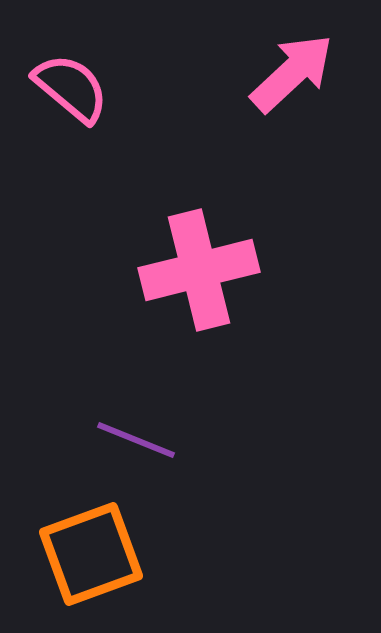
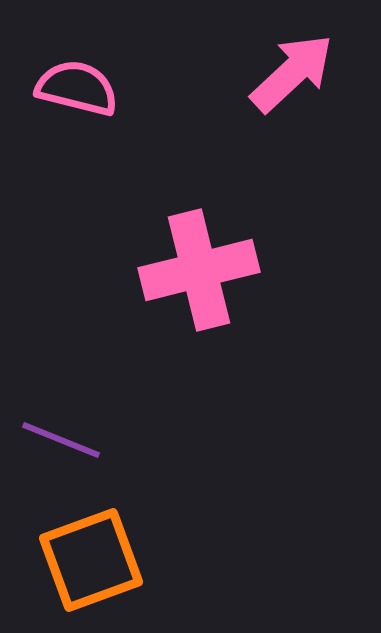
pink semicircle: moved 6 px right; rotated 26 degrees counterclockwise
purple line: moved 75 px left
orange square: moved 6 px down
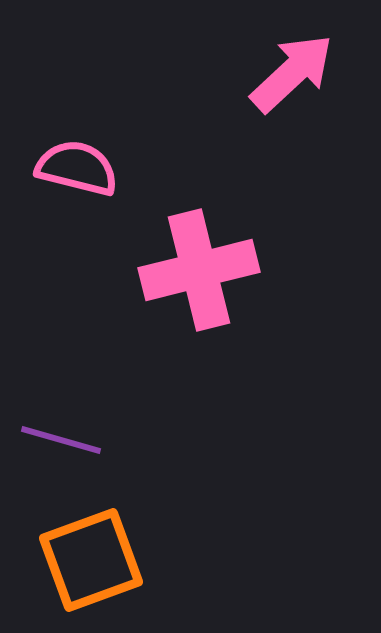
pink semicircle: moved 80 px down
purple line: rotated 6 degrees counterclockwise
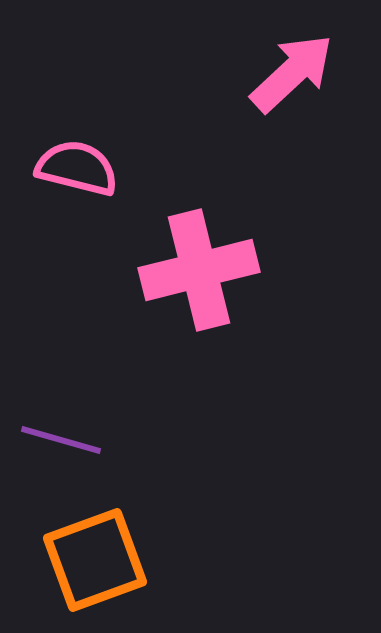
orange square: moved 4 px right
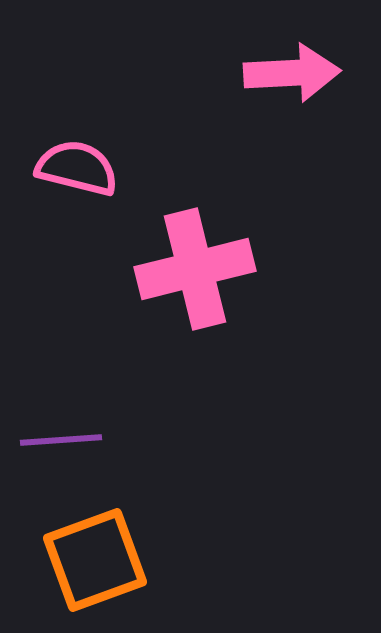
pink arrow: rotated 40 degrees clockwise
pink cross: moved 4 px left, 1 px up
purple line: rotated 20 degrees counterclockwise
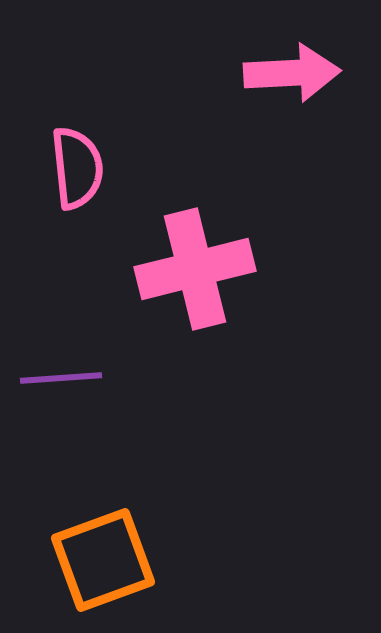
pink semicircle: rotated 70 degrees clockwise
purple line: moved 62 px up
orange square: moved 8 px right
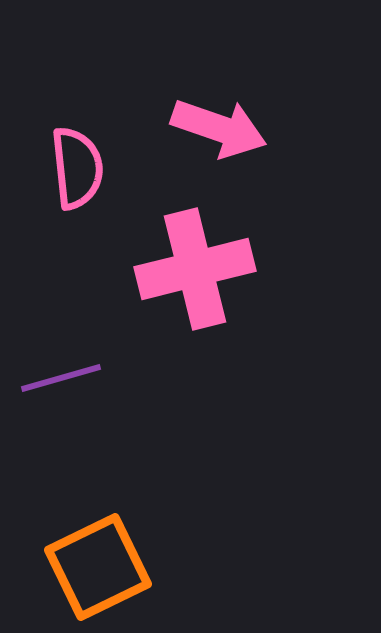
pink arrow: moved 73 px left, 55 px down; rotated 22 degrees clockwise
purple line: rotated 12 degrees counterclockwise
orange square: moved 5 px left, 7 px down; rotated 6 degrees counterclockwise
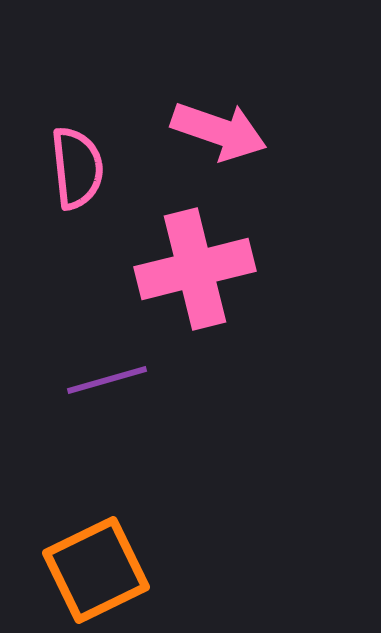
pink arrow: moved 3 px down
purple line: moved 46 px right, 2 px down
orange square: moved 2 px left, 3 px down
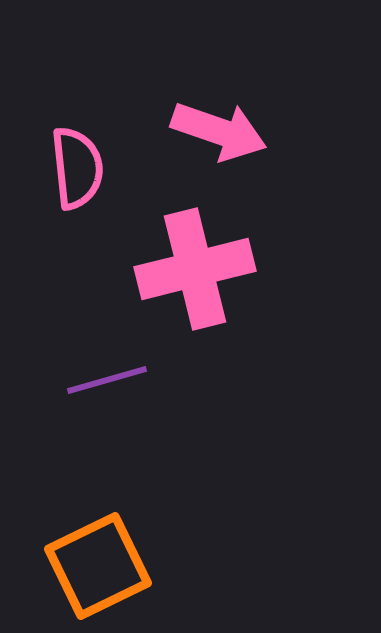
orange square: moved 2 px right, 4 px up
